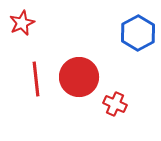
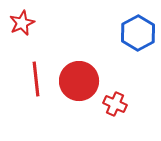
red circle: moved 4 px down
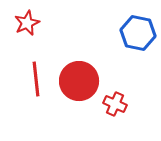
red star: moved 5 px right
blue hexagon: rotated 20 degrees counterclockwise
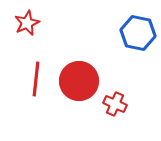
red line: rotated 12 degrees clockwise
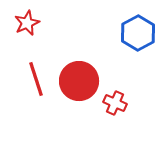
blue hexagon: rotated 20 degrees clockwise
red line: rotated 24 degrees counterclockwise
red cross: moved 1 px up
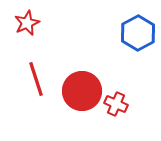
red circle: moved 3 px right, 10 px down
red cross: moved 1 px right, 1 px down
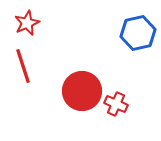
blue hexagon: rotated 16 degrees clockwise
red line: moved 13 px left, 13 px up
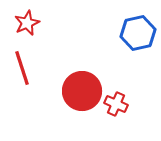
red line: moved 1 px left, 2 px down
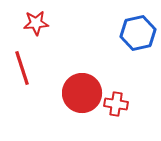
red star: moved 9 px right; rotated 20 degrees clockwise
red circle: moved 2 px down
red cross: rotated 15 degrees counterclockwise
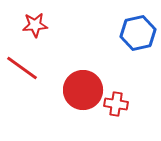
red star: moved 1 px left, 2 px down
red line: rotated 36 degrees counterclockwise
red circle: moved 1 px right, 3 px up
